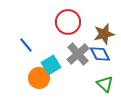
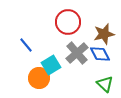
gray cross: moved 1 px left, 1 px up
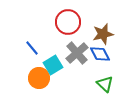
brown star: moved 1 px left
blue line: moved 6 px right, 3 px down
cyan square: moved 2 px right
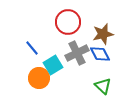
gray cross: rotated 15 degrees clockwise
green triangle: moved 2 px left, 2 px down
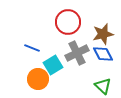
blue line: rotated 28 degrees counterclockwise
blue diamond: moved 3 px right
orange circle: moved 1 px left, 1 px down
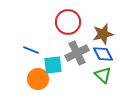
blue line: moved 1 px left, 2 px down
cyan square: rotated 24 degrees clockwise
green triangle: moved 11 px up
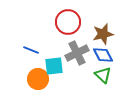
blue diamond: moved 1 px down
cyan square: moved 1 px right, 1 px down
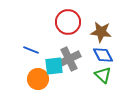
brown star: moved 2 px left, 2 px up; rotated 20 degrees clockwise
gray cross: moved 8 px left, 6 px down
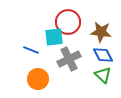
cyan square: moved 29 px up
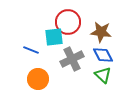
gray cross: moved 3 px right
